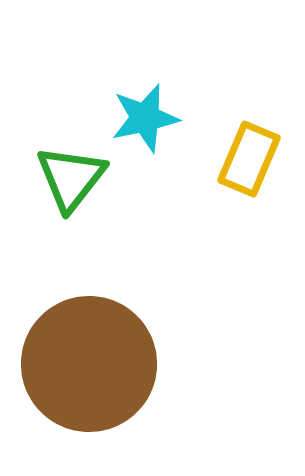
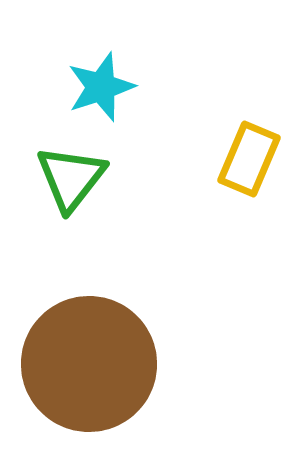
cyan star: moved 44 px left, 31 px up; rotated 6 degrees counterclockwise
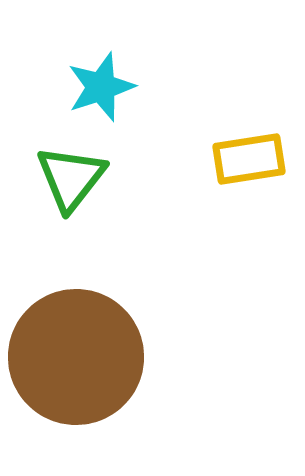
yellow rectangle: rotated 58 degrees clockwise
brown circle: moved 13 px left, 7 px up
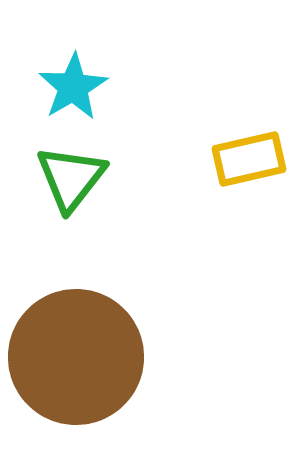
cyan star: moved 28 px left; rotated 12 degrees counterclockwise
yellow rectangle: rotated 4 degrees counterclockwise
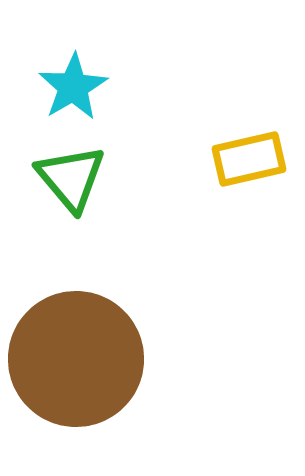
green triangle: rotated 18 degrees counterclockwise
brown circle: moved 2 px down
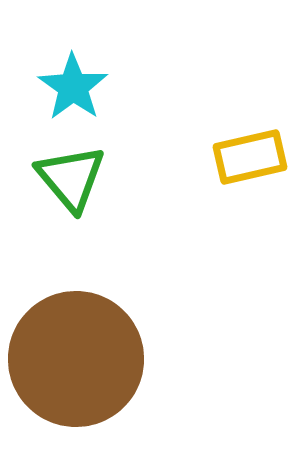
cyan star: rotated 6 degrees counterclockwise
yellow rectangle: moved 1 px right, 2 px up
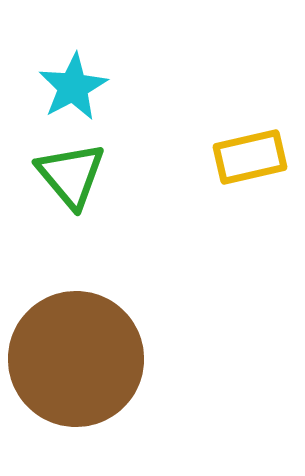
cyan star: rotated 8 degrees clockwise
green triangle: moved 3 px up
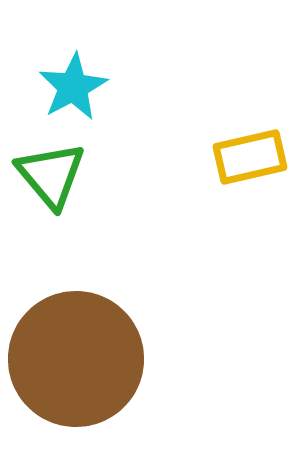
green triangle: moved 20 px left
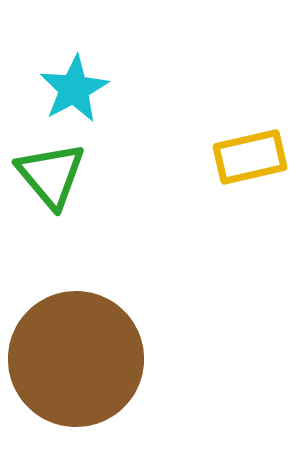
cyan star: moved 1 px right, 2 px down
